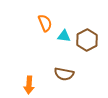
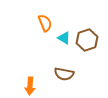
cyan triangle: moved 2 px down; rotated 24 degrees clockwise
brown hexagon: rotated 10 degrees clockwise
orange arrow: moved 1 px right, 1 px down
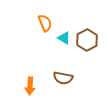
brown hexagon: rotated 10 degrees counterclockwise
brown semicircle: moved 1 px left, 4 px down
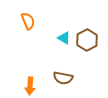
orange semicircle: moved 17 px left, 2 px up
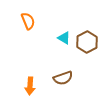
brown hexagon: moved 2 px down
brown semicircle: rotated 30 degrees counterclockwise
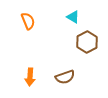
cyan triangle: moved 9 px right, 21 px up
brown semicircle: moved 2 px right, 1 px up
orange arrow: moved 9 px up
